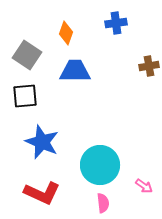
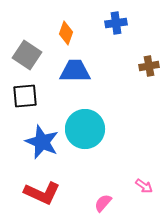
cyan circle: moved 15 px left, 36 px up
pink semicircle: rotated 132 degrees counterclockwise
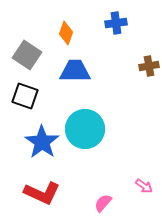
black square: rotated 24 degrees clockwise
blue star: rotated 12 degrees clockwise
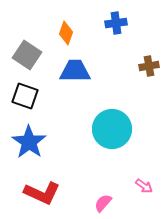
cyan circle: moved 27 px right
blue star: moved 13 px left
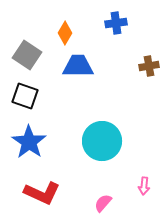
orange diamond: moved 1 px left; rotated 10 degrees clockwise
blue trapezoid: moved 3 px right, 5 px up
cyan circle: moved 10 px left, 12 px down
pink arrow: rotated 60 degrees clockwise
